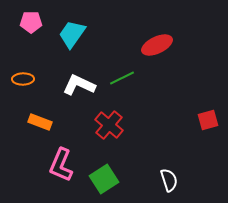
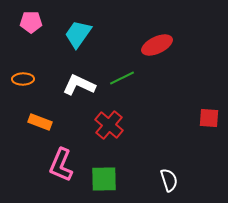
cyan trapezoid: moved 6 px right
red square: moved 1 px right, 2 px up; rotated 20 degrees clockwise
green square: rotated 32 degrees clockwise
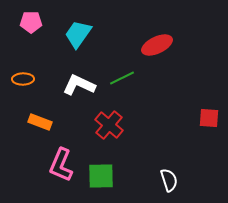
green square: moved 3 px left, 3 px up
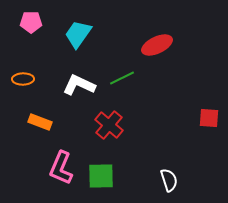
pink L-shape: moved 3 px down
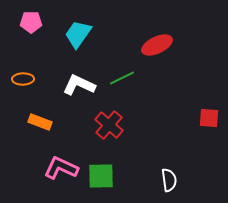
pink L-shape: rotated 92 degrees clockwise
white semicircle: rotated 10 degrees clockwise
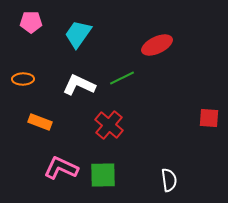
green square: moved 2 px right, 1 px up
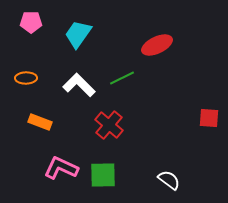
orange ellipse: moved 3 px right, 1 px up
white L-shape: rotated 20 degrees clockwise
white semicircle: rotated 45 degrees counterclockwise
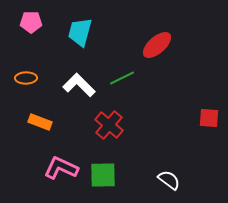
cyan trapezoid: moved 2 px right, 2 px up; rotated 20 degrees counterclockwise
red ellipse: rotated 16 degrees counterclockwise
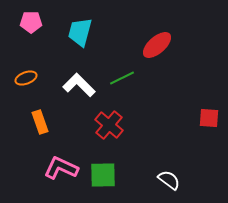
orange ellipse: rotated 20 degrees counterclockwise
orange rectangle: rotated 50 degrees clockwise
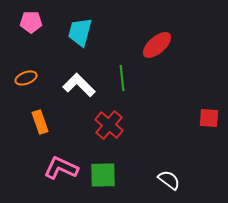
green line: rotated 70 degrees counterclockwise
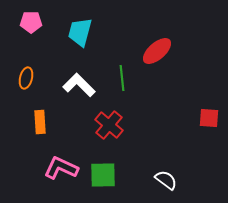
red ellipse: moved 6 px down
orange ellipse: rotated 55 degrees counterclockwise
orange rectangle: rotated 15 degrees clockwise
white semicircle: moved 3 px left
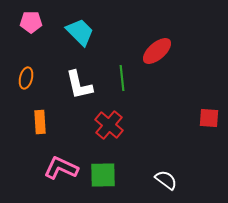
cyan trapezoid: rotated 120 degrees clockwise
white L-shape: rotated 148 degrees counterclockwise
